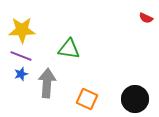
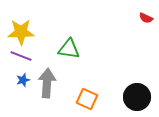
yellow star: moved 1 px left, 2 px down
blue star: moved 2 px right, 6 px down
black circle: moved 2 px right, 2 px up
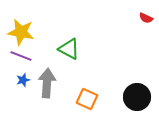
yellow star: rotated 12 degrees clockwise
green triangle: rotated 20 degrees clockwise
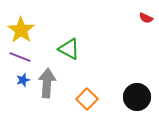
yellow star: moved 2 px up; rotated 24 degrees clockwise
purple line: moved 1 px left, 1 px down
orange square: rotated 20 degrees clockwise
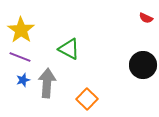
black circle: moved 6 px right, 32 px up
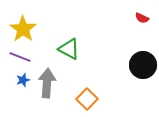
red semicircle: moved 4 px left
yellow star: moved 2 px right, 1 px up
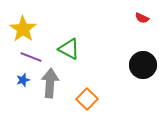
purple line: moved 11 px right
gray arrow: moved 3 px right
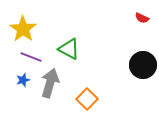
gray arrow: rotated 12 degrees clockwise
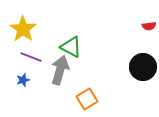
red semicircle: moved 7 px right, 8 px down; rotated 32 degrees counterclockwise
green triangle: moved 2 px right, 2 px up
black circle: moved 2 px down
gray arrow: moved 10 px right, 13 px up
orange square: rotated 15 degrees clockwise
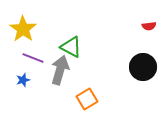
purple line: moved 2 px right, 1 px down
